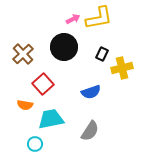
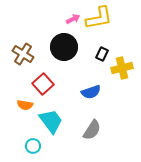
brown cross: rotated 15 degrees counterclockwise
cyan trapezoid: moved 2 px down; rotated 64 degrees clockwise
gray semicircle: moved 2 px right, 1 px up
cyan circle: moved 2 px left, 2 px down
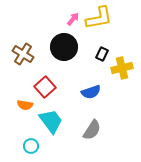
pink arrow: rotated 24 degrees counterclockwise
red square: moved 2 px right, 3 px down
cyan circle: moved 2 px left
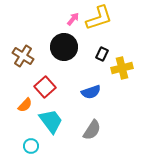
yellow L-shape: rotated 8 degrees counterclockwise
brown cross: moved 2 px down
orange semicircle: rotated 56 degrees counterclockwise
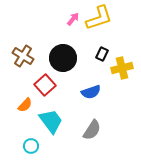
black circle: moved 1 px left, 11 px down
red square: moved 2 px up
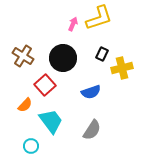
pink arrow: moved 5 px down; rotated 16 degrees counterclockwise
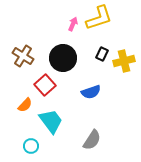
yellow cross: moved 2 px right, 7 px up
gray semicircle: moved 10 px down
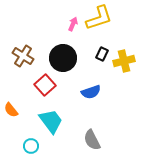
orange semicircle: moved 14 px left, 5 px down; rotated 98 degrees clockwise
gray semicircle: rotated 120 degrees clockwise
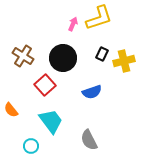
blue semicircle: moved 1 px right
gray semicircle: moved 3 px left
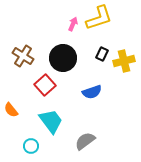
gray semicircle: moved 4 px left, 1 px down; rotated 80 degrees clockwise
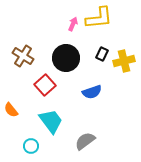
yellow L-shape: rotated 12 degrees clockwise
black circle: moved 3 px right
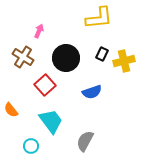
pink arrow: moved 34 px left, 7 px down
brown cross: moved 1 px down
gray semicircle: rotated 25 degrees counterclockwise
